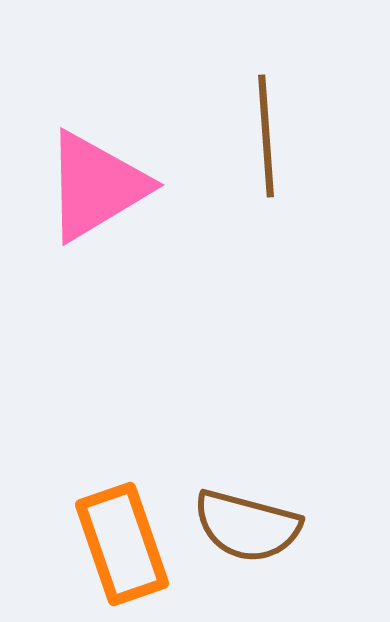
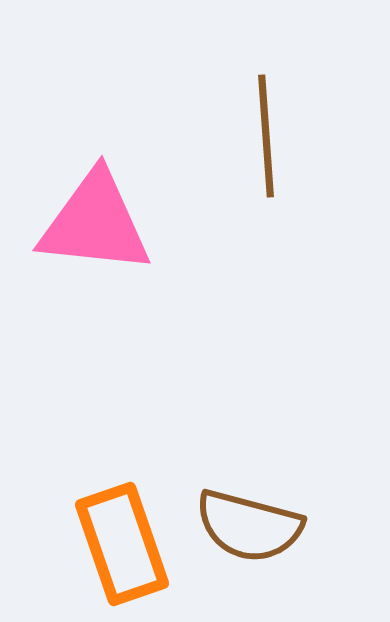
pink triangle: moved 1 px left, 37 px down; rotated 37 degrees clockwise
brown semicircle: moved 2 px right
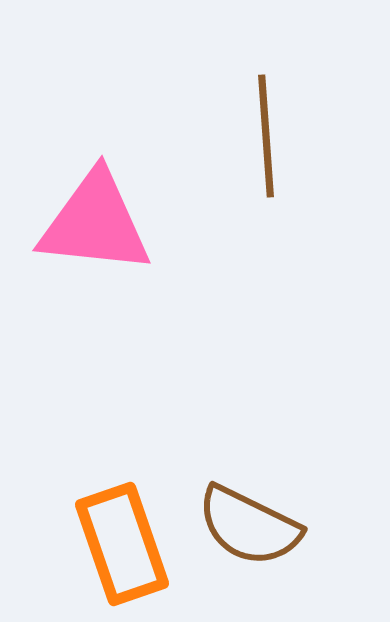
brown semicircle: rotated 11 degrees clockwise
